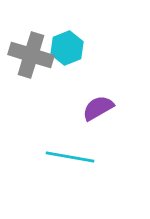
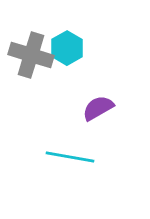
cyan hexagon: rotated 8 degrees counterclockwise
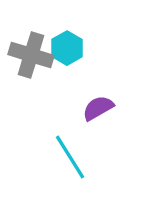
cyan line: rotated 48 degrees clockwise
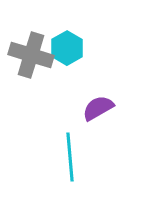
cyan line: rotated 27 degrees clockwise
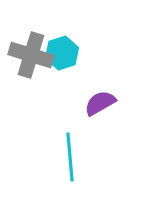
cyan hexagon: moved 5 px left, 5 px down; rotated 12 degrees clockwise
purple semicircle: moved 2 px right, 5 px up
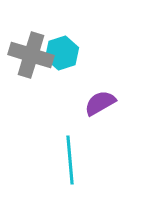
cyan line: moved 3 px down
